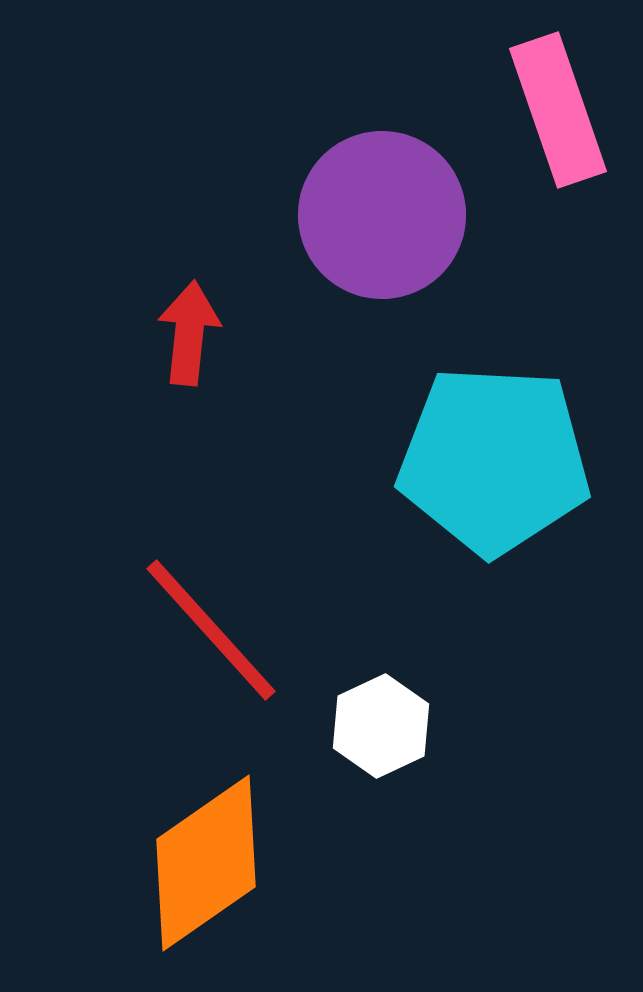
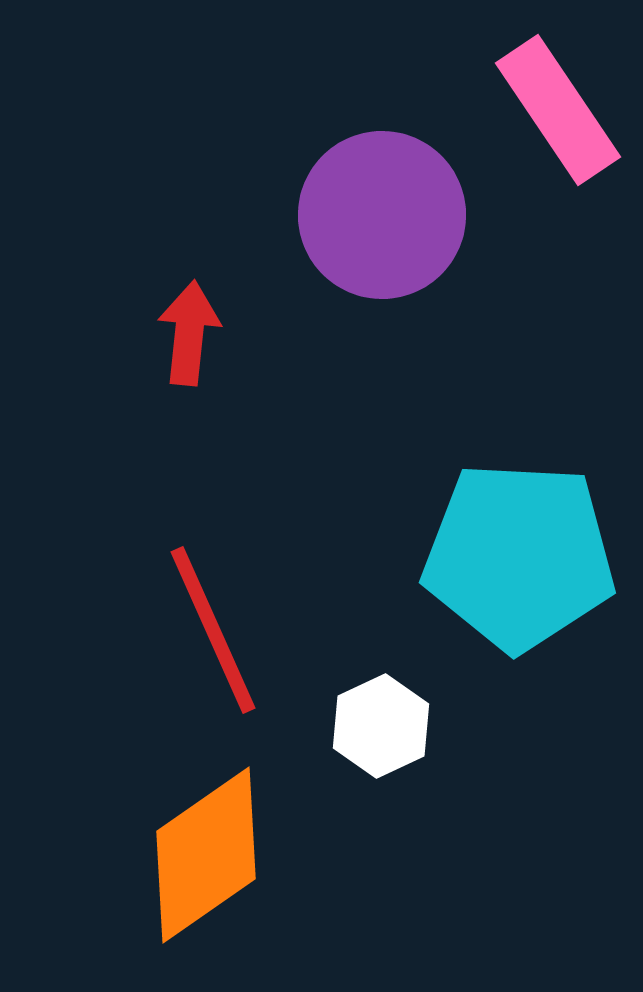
pink rectangle: rotated 15 degrees counterclockwise
cyan pentagon: moved 25 px right, 96 px down
red line: moved 2 px right; rotated 18 degrees clockwise
orange diamond: moved 8 px up
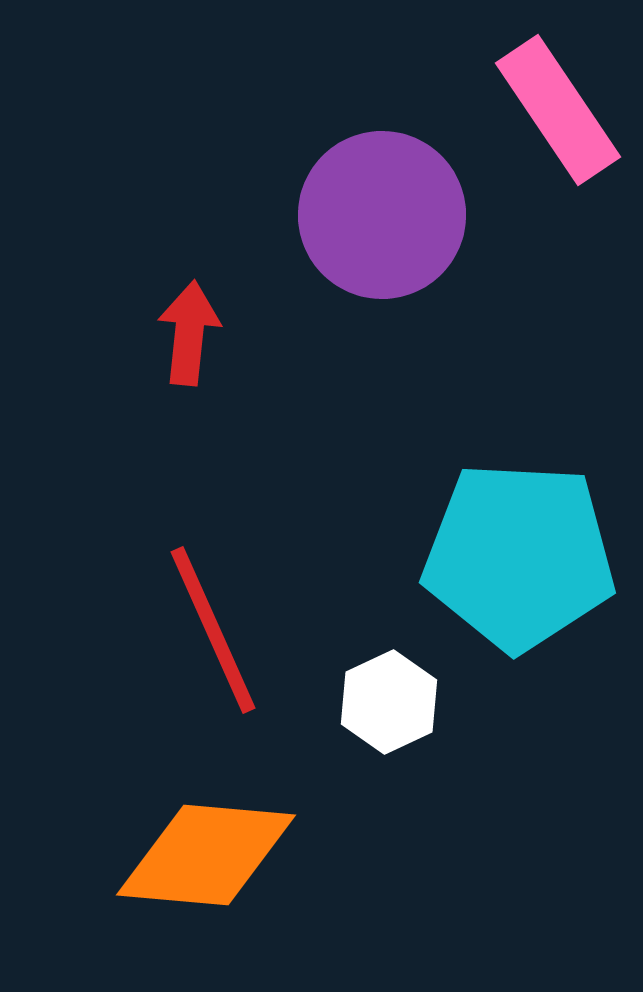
white hexagon: moved 8 px right, 24 px up
orange diamond: rotated 40 degrees clockwise
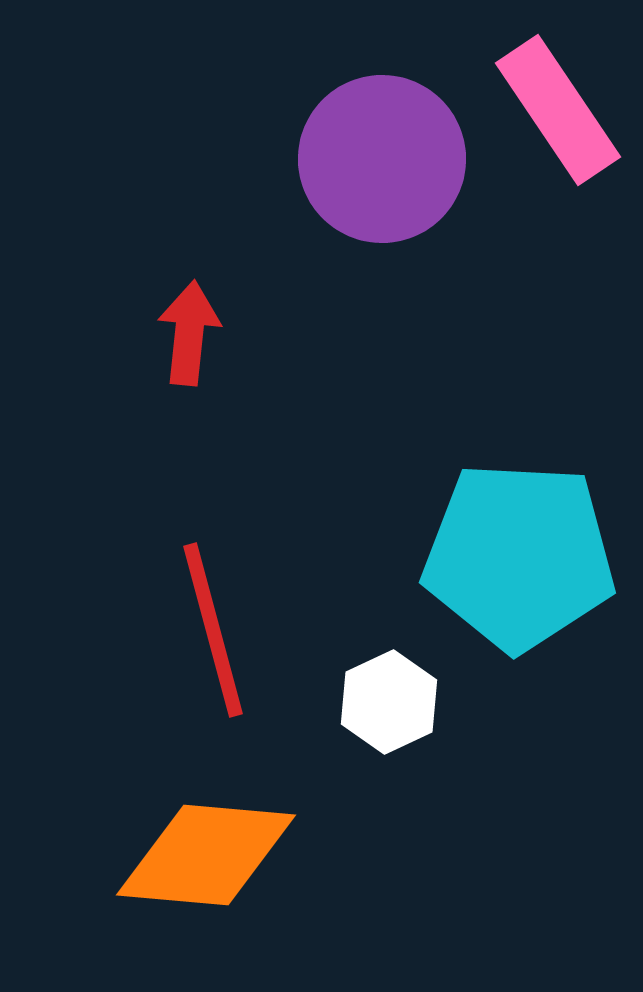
purple circle: moved 56 px up
red line: rotated 9 degrees clockwise
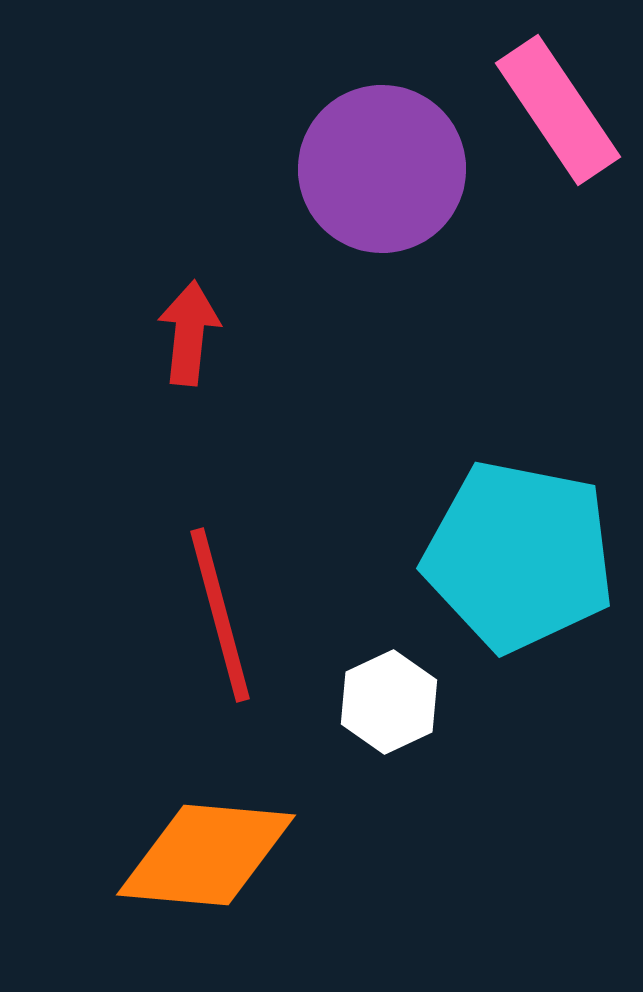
purple circle: moved 10 px down
cyan pentagon: rotated 8 degrees clockwise
red line: moved 7 px right, 15 px up
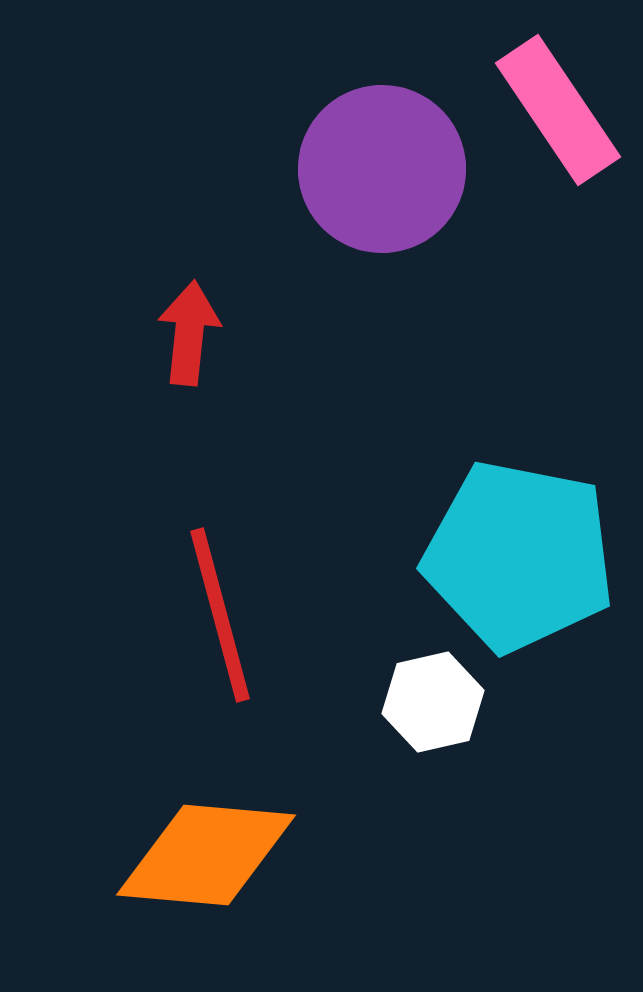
white hexagon: moved 44 px right; rotated 12 degrees clockwise
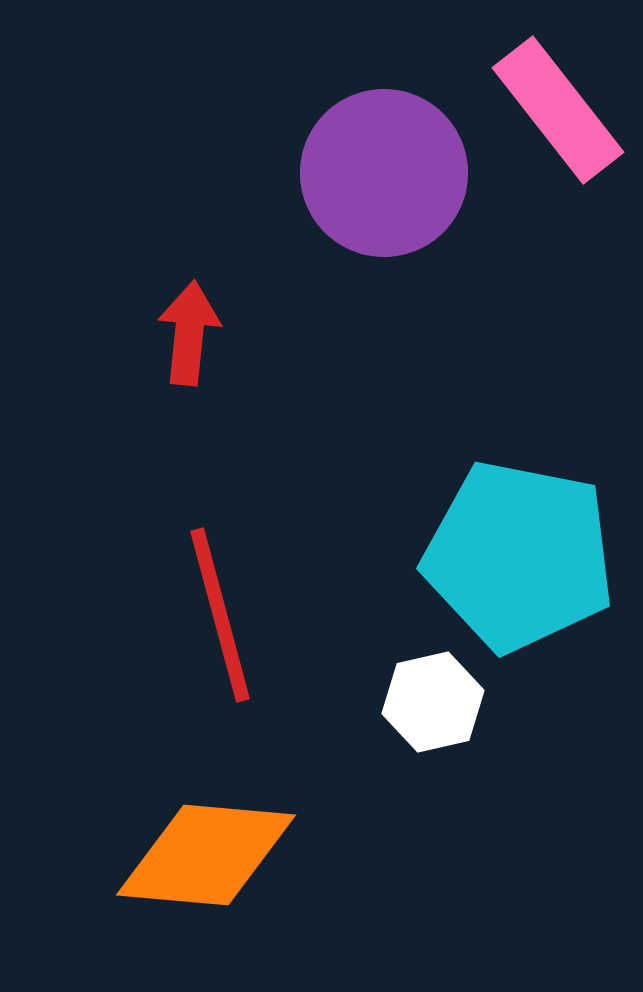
pink rectangle: rotated 4 degrees counterclockwise
purple circle: moved 2 px right, 4 px down
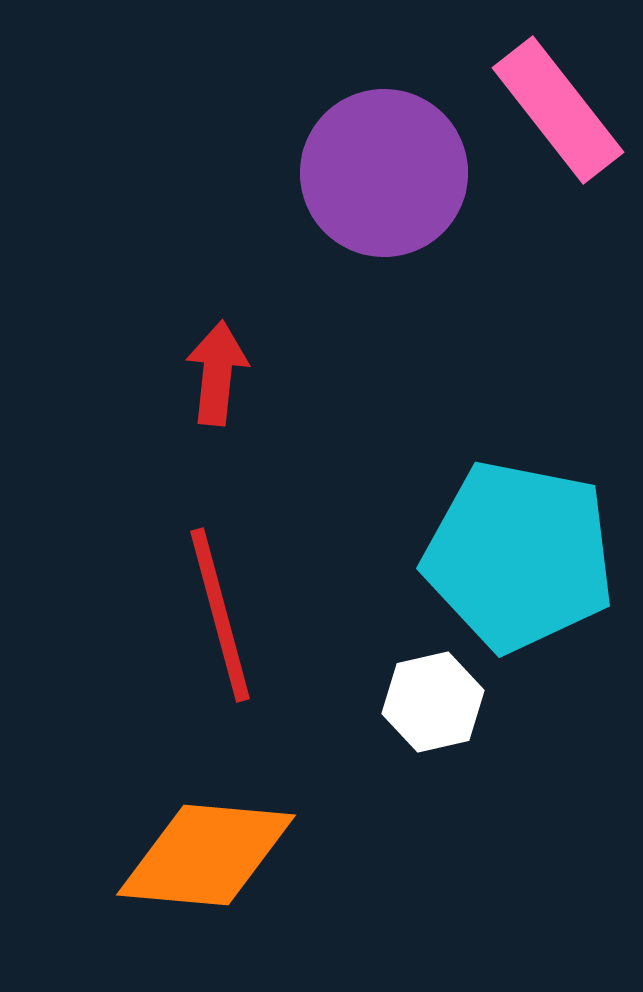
red arrow: moved 28 px right, 40 px down
